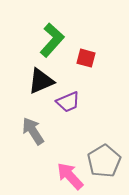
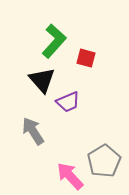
green L-shape: moved 2 px right, 1 px down
black triangle: moved 1 px right, 1 px up; rotated 48 degrees counterclockwise
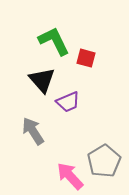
green L-shape: rotated 68 degrees counterclockwise
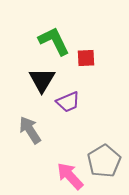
red square: rotated 18 degrees counterclockwise
black triangle: rotated 12 degrees clockwise
gray arrow: moved 3 px left, 1 px up
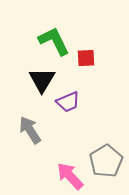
gray pentagon: moved 2 px right
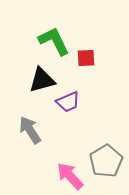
black triangle: rotated 44 degrees clockwise
